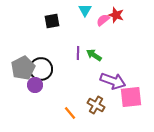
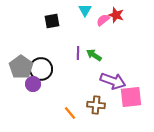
gray pentagon: moved 2 px left, 1 px up; rotated 10 degrees counterclockwise
purple circle: moved 2 px left, 1 px up
brown cross: rotated 24 degrees counterclockwise
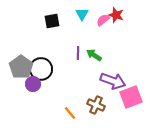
cyan triangle: moved 3 px left, 4 px down
pink square: rotated 15 degrees counterclockwise
brown cross: rotated 18 degrees clockwise
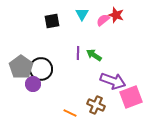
orange line: rotated 24 degrees counterclockwise
